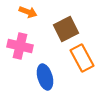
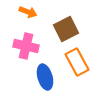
pink cross: moved 6 px right
orange rectangle: moved 5 px left, 4 px down
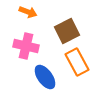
brown square: moved 1 px right, 2 px down
blue ellipse: rotated 20 degrees counterclockwise
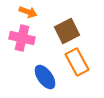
pink cross: moved 4 px left, 8 px up
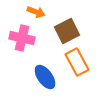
orange arrow: moved 8 px right
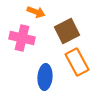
blue ellipse: rotated 40 degrees clockwise
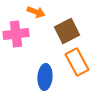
pink cross: moved 6 px left, 4 px up; rotated 20 degrees counterclockwise
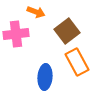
brown square: rotated 10 degrees counterclockwise
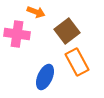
pink cross: moved 1 px right; rotated 15 degrees clockwise
blue ellipse: rotated 20 degrees clockwise
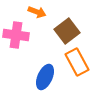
orange arrow: moved 1 px right
pink cross: moved 1 px left, 1 px down
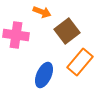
orange arrow: moved 5 px right
orange rectangle: moved 3 px right; rotated 68 degrees clockwise
blue ellipse: moved 1 px left, 2 px up
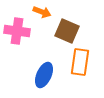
brown square: rotated 30 degrees counterclockwise
pink cross: moved 1 px right, 4 px up
orange rectangle: rotated 32 degrees counterclockwise
